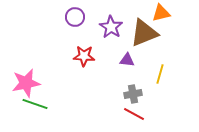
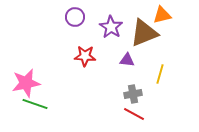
orange triangle: moved 1 px right, 2 px down
red star: moved 1 px right
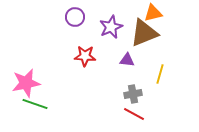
orange triangle: moved 9 px left, 2 px up
purple star: rotated 15 degrees clockwise
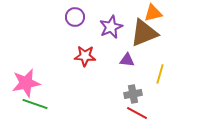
red line: moved 3 px right, 1 px up
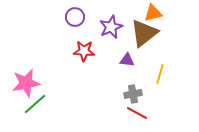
brown triangle: rotated 16 degrees counterclockwise
red star: moved 1 px left, 5 px up
green line: rotated 60 degrees counterclockwise
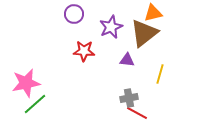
purple circle: moved 1 px left, 3 px up
gray cross: moved 4 px left, 4 px down
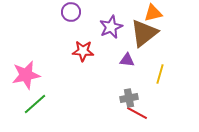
purple circle: moved 3 px left, 2 px up
red star: moved 1 px left
pink star: moved 8 px up
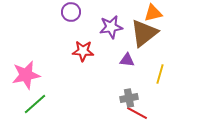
purple star: rotated 15 degrees clockwise
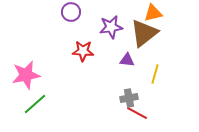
yellow line: moved 5 px left
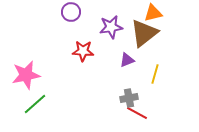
purple triangle: rotated 28 degrees counterclockwise
